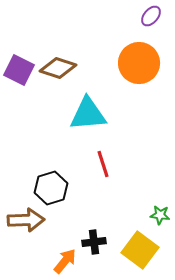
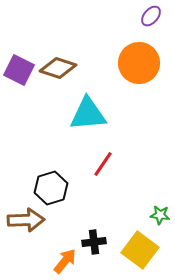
red line: rotated 52 degrees clockwise
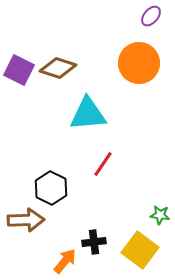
black hexagon: rotated 16 degrees counterclockwise
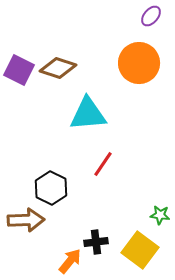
black cross: moved 2 px right
orange arrow: moved 5 px right
